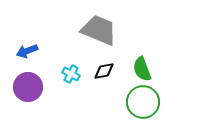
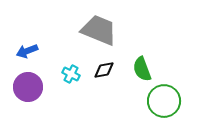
black diamond: moved 1 px up
green circle: moved 21 px right, 1 px up
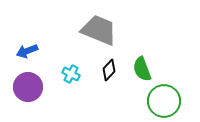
black diamond: moved 5 px right; rotated 35 degrees counterclockwise
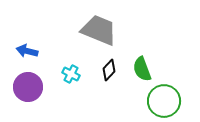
blue arrow: rotated 35 degrees clockwise
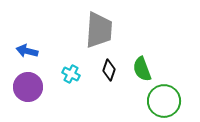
gray trapezoid: rotated 72 degrees clockwise
black diamond: rotated 25 degrees counterclockwise
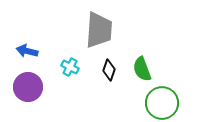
cyan cross: moved 1 px left, 7 px up
green circle: moved 2 px left, 2 px down
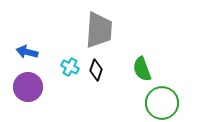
blue arrow: moved 1 px down
black diamond: moved 13 px left
